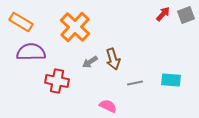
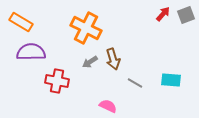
orange cross: moved 11 px right, 1 px down; rotated 16 degrees counterclockwise
gray line: rotated 42 degrees clockwise
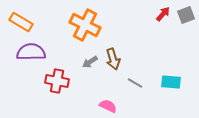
orange cross: moved 1 px left, 3 px up
cyan rectangle: moved 2 px down
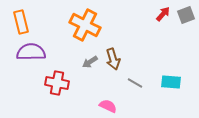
orange rectangle: rotated 45 degrees clockwise
red cross: moved 2 px down
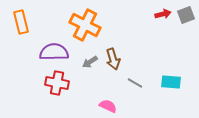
red arrow: rotated 35 degrees clockwise
purple semicircle: moved 23 px right
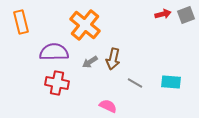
orange cross: rotated 12 degrees clockwise
brown arrow: rotated 30 degrees clockwise
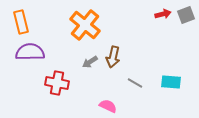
purple semicircle: moved 24 px left
brown arrow: moved 2 px up
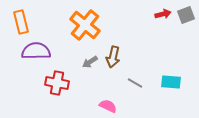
purple semicircle: moved 6 px right, 1 px up
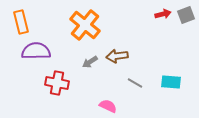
brown arrow: moved 4 px right, 1 px up; rotated 70 degrees clockwise
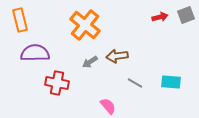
red arrow: moved 3 px left, 3 px down
orange rectangle: moved 1 px left, 2 px up
purple semicircle: moved 1 px left, 2 px down
pink semicircle: rotated 24 degrees clockwise
